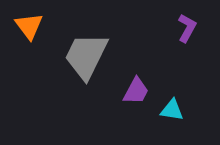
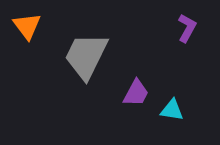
orange triangle: moved 2 px left
purple trapezoid: moved 2 px down
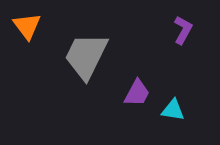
purple L-shape: moved 4 px left, 2 px down
purple trapezoid: moved 1 px right
cyan triangle: moved 1 px right
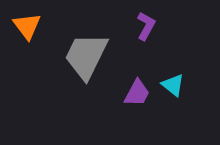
purple L-shape: moved 37 px left, 4 px up
cyan triangle: moved 25 px up; rotated 30 degrees clockwise
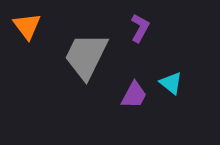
purple L-shape: moved 6 px left, 2 px down
cyan triangle: moved 2 px left, 2 px up
purple trapezoid: moved 3 px left, 2 px down
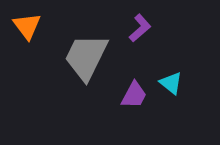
purple L-shape: rotated 20 degrees clockwise
gray trapezoid: moved 1 px down
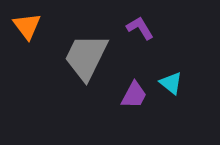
purple L-shape: rotated 80 degrees counterclockwise
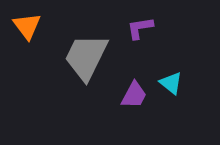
purple L-shape: rotated 68 degrees counterclockwise
